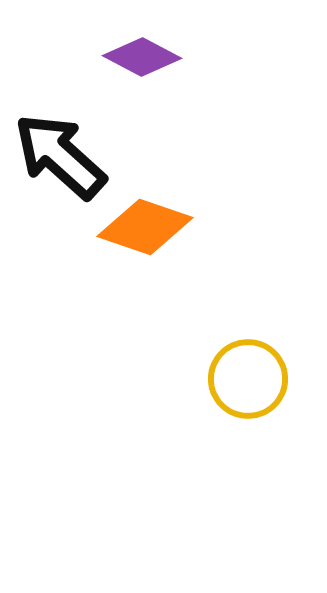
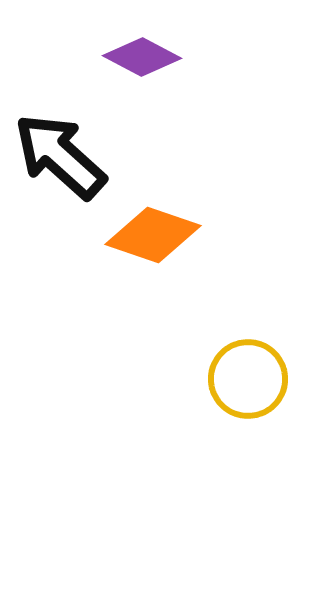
orange diamond: moved 8 px right, 8 px down
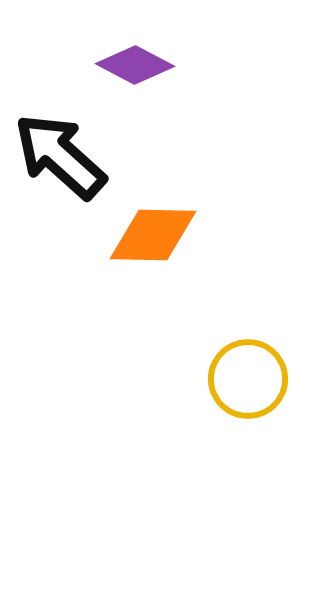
purple diamond: moved 7 px left, 8 px down
orange diamond: rotated 18 degrees counterclockwise
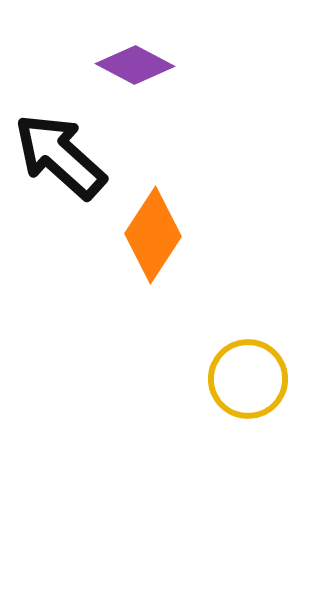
orange diamond: rotated 58 degrees counterclockwise
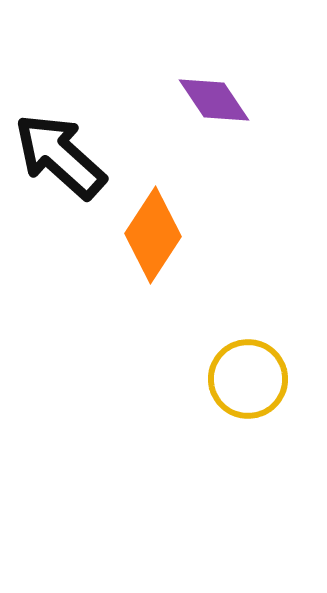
purple diamond: moved 79 px right, 35 px down; rotated 28 degrees clockwise
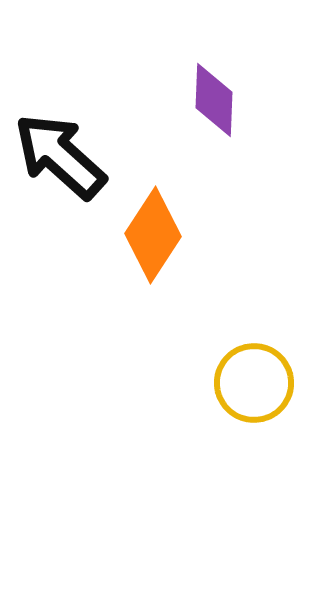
purple diamond: rotated 36 degrees clockwise
yellow circle: moved 6 px right, 4 px down
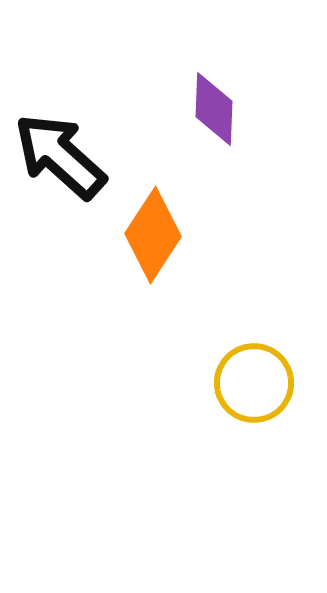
purple diamond: moved 9 px down
